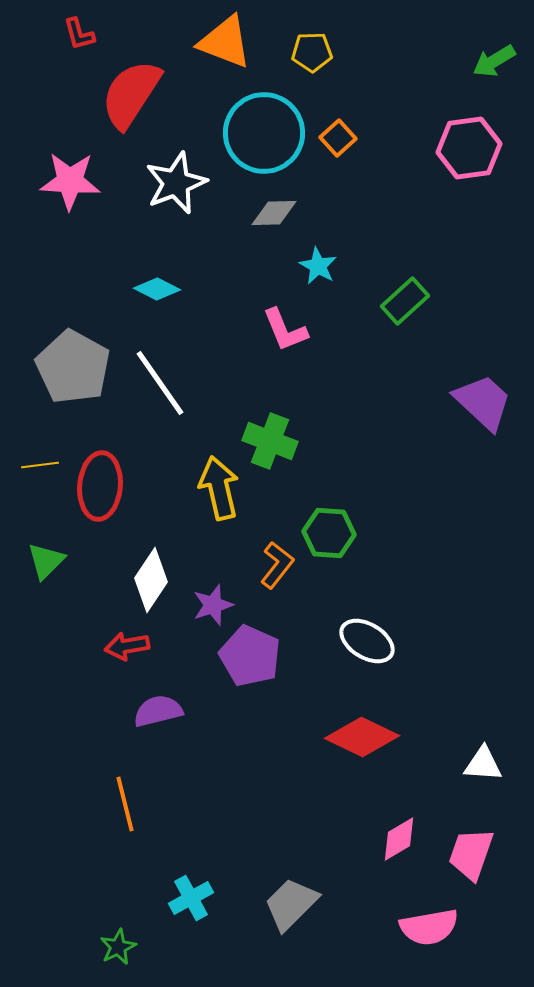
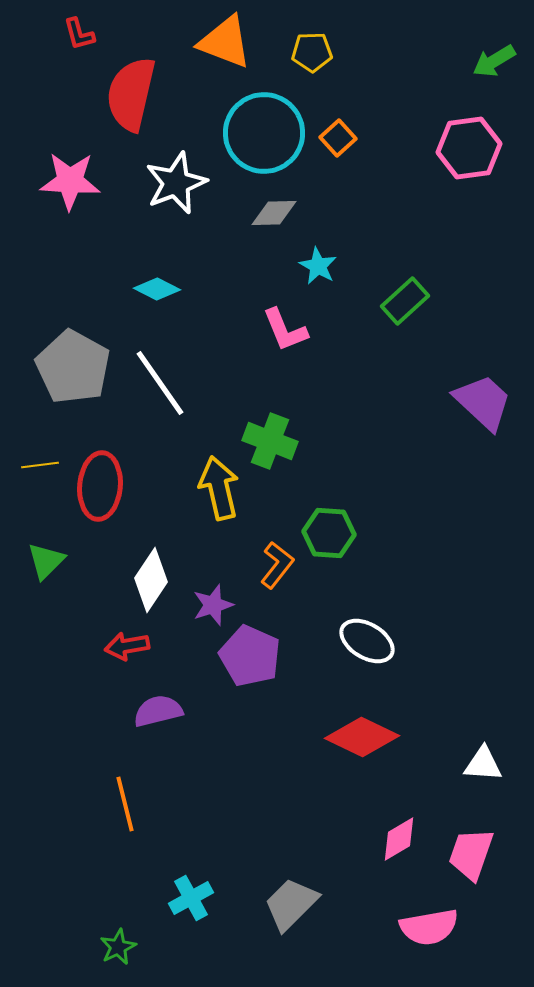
red semicircle: rotated 20 degrees counterclockwise
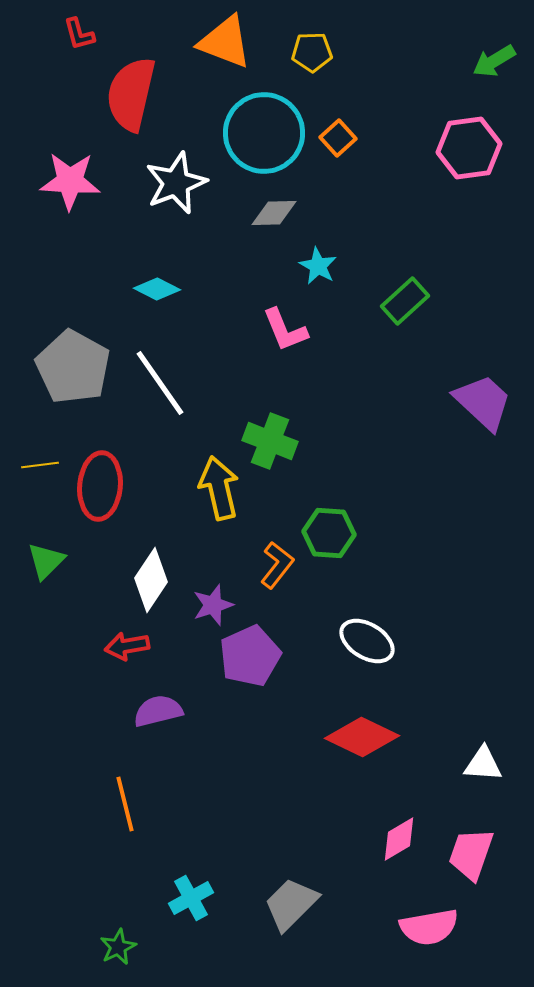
purple pentagon: rotated 24 degrees clockwise
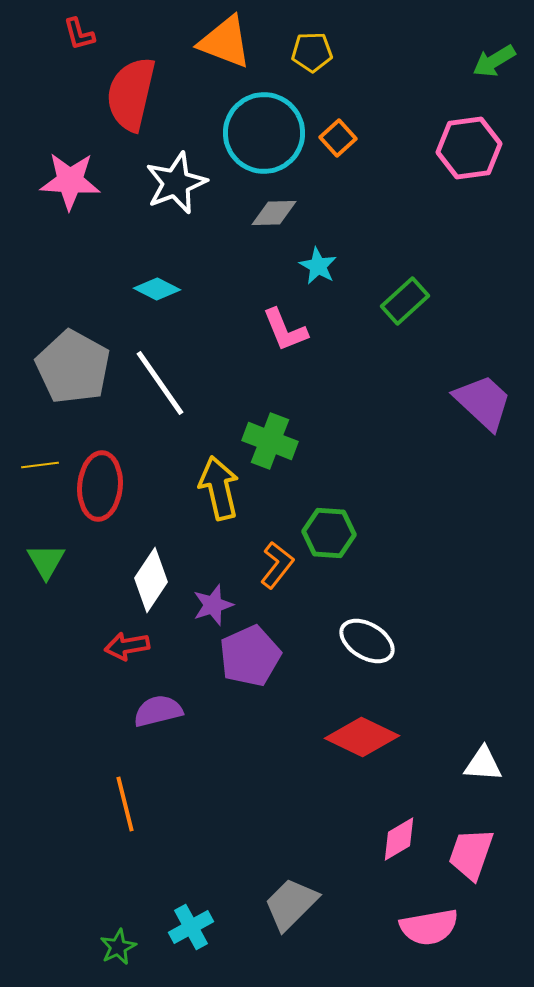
green triangle: rotated 15 degrees counterclockwise
cyan cross: moved 29 px down
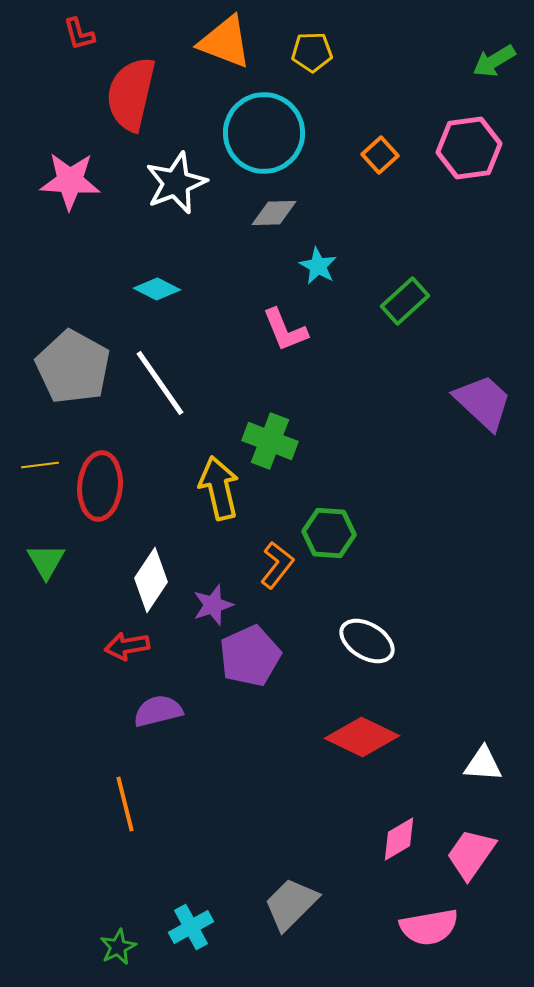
orange square: moved 42 px right, 17 px down
pink trapezoid: rotated 16 degrees clockwise
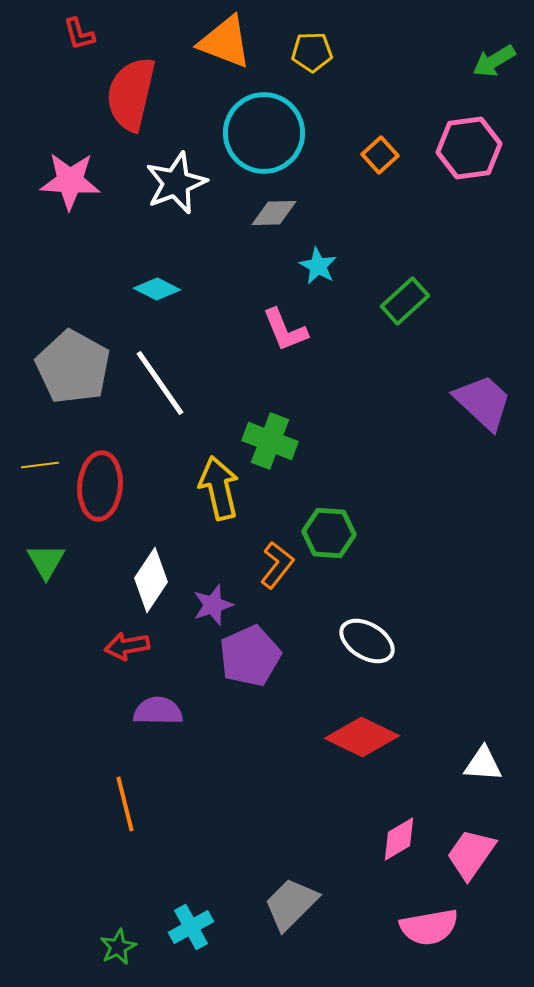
purple semicircle: rotated 15 degrees clockwise
